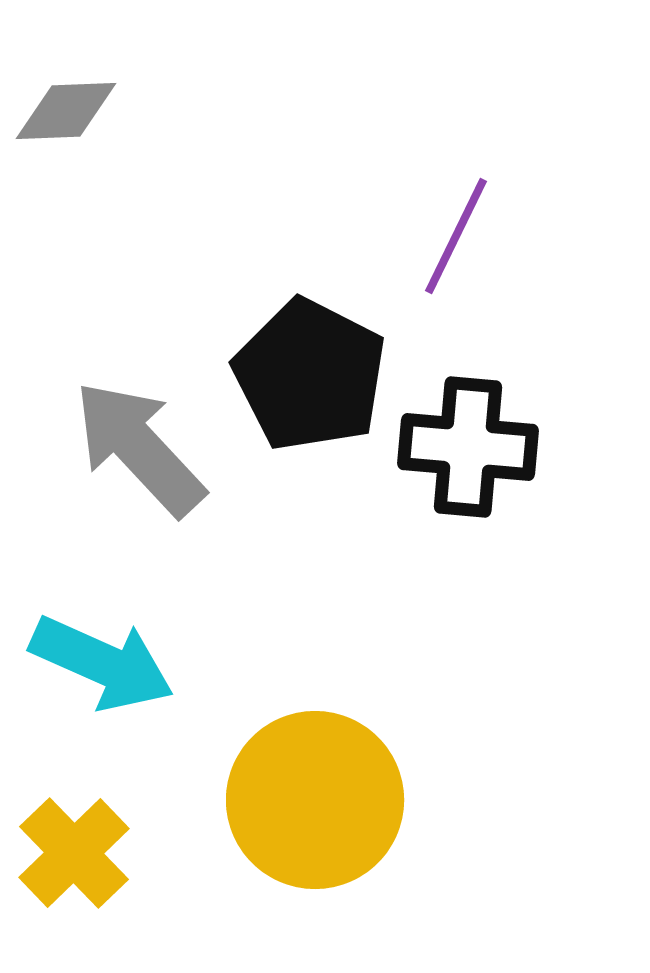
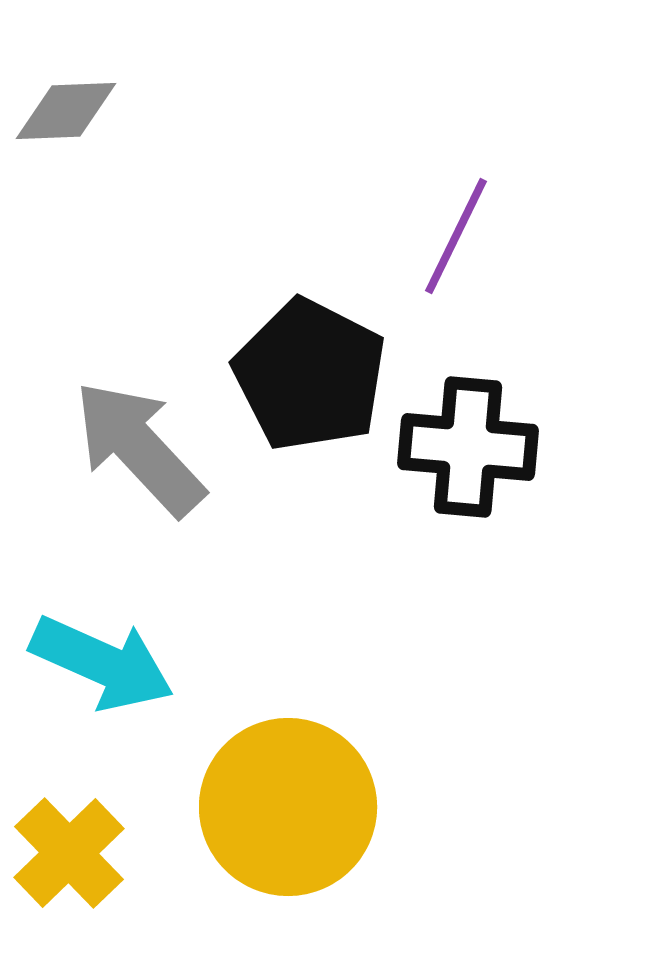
yellow circle: moved 27 px left, 7 px down
yellow cross: moved 5 px left
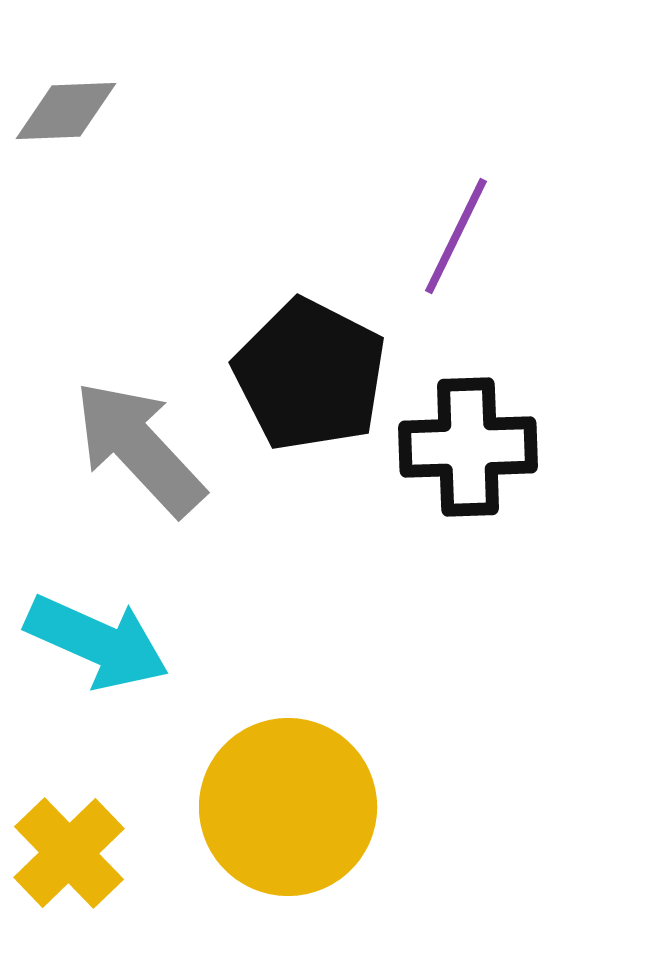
black cross: rotated 7 degrees counterclockwise
cyan arrow: moved 5 px left, 21 px up
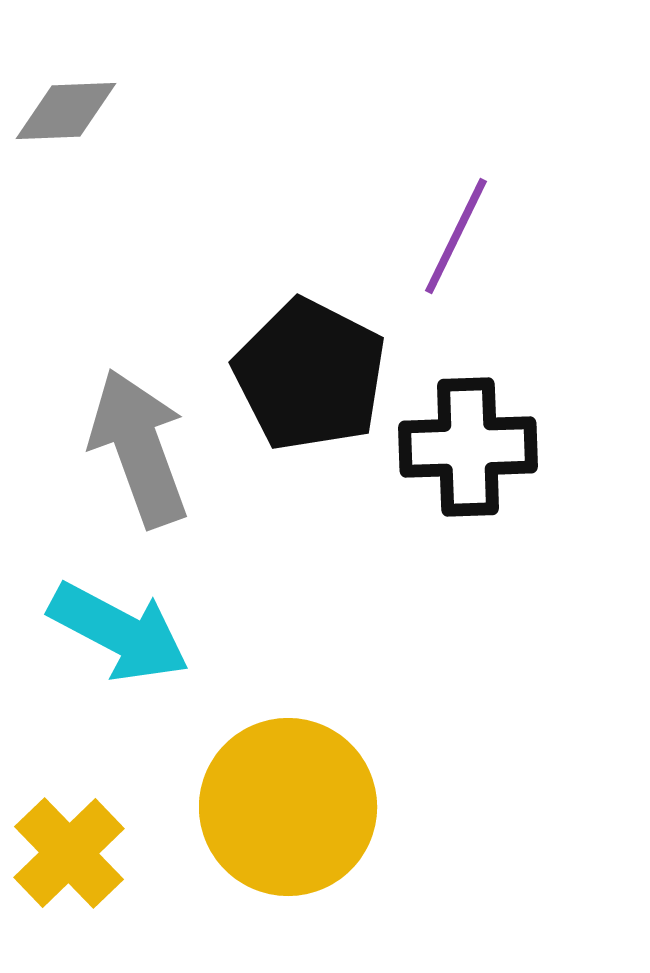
gray arrow: rotated 23 degrees clockwise
cyan arrow: moved 22 px right, 10 px up; rotated 4 degrees clockwise
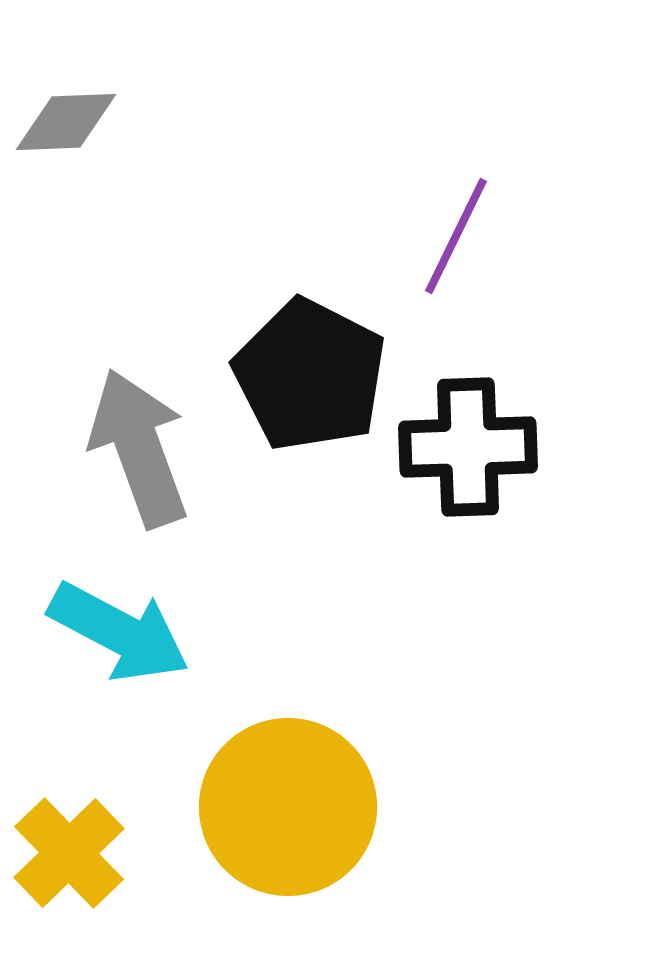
gray diamond: moved 11 px down
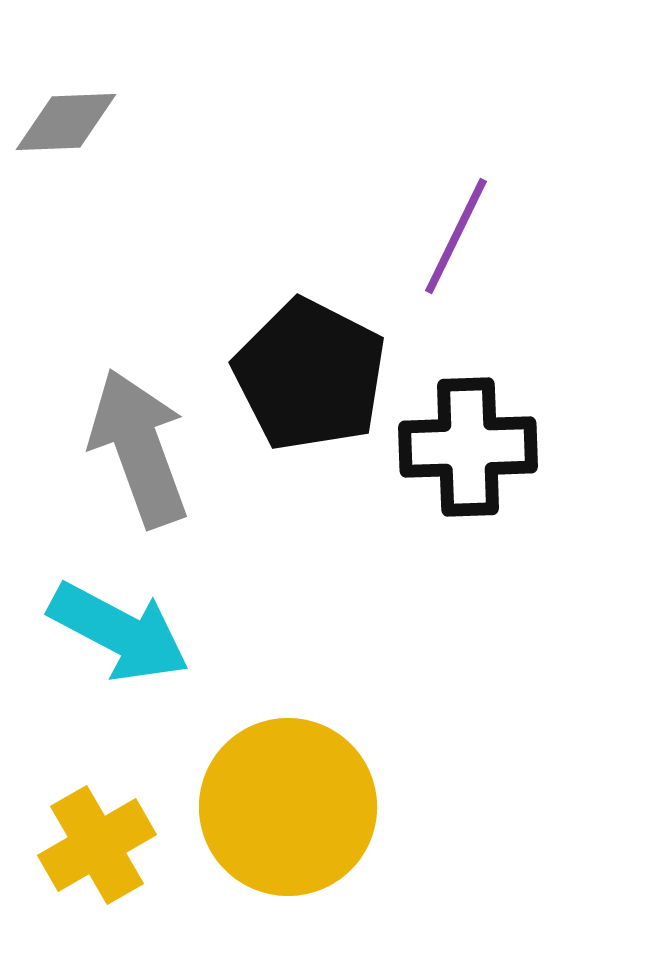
yellow cross: moved 28 px right, 8 px up; rotated 14 degrees clockwise
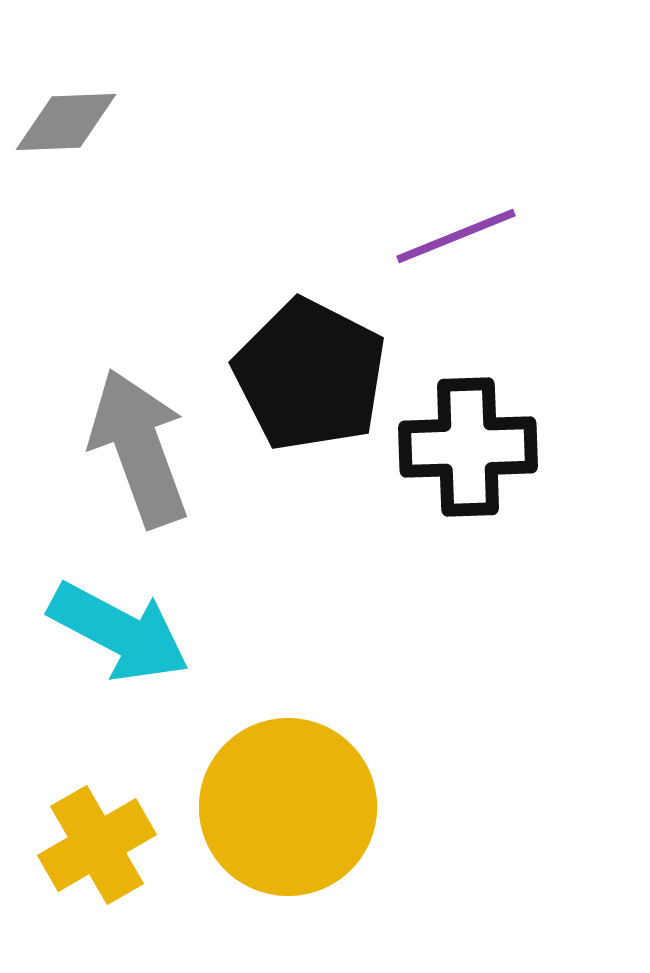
purple line: rotated 42 degrees clockwise
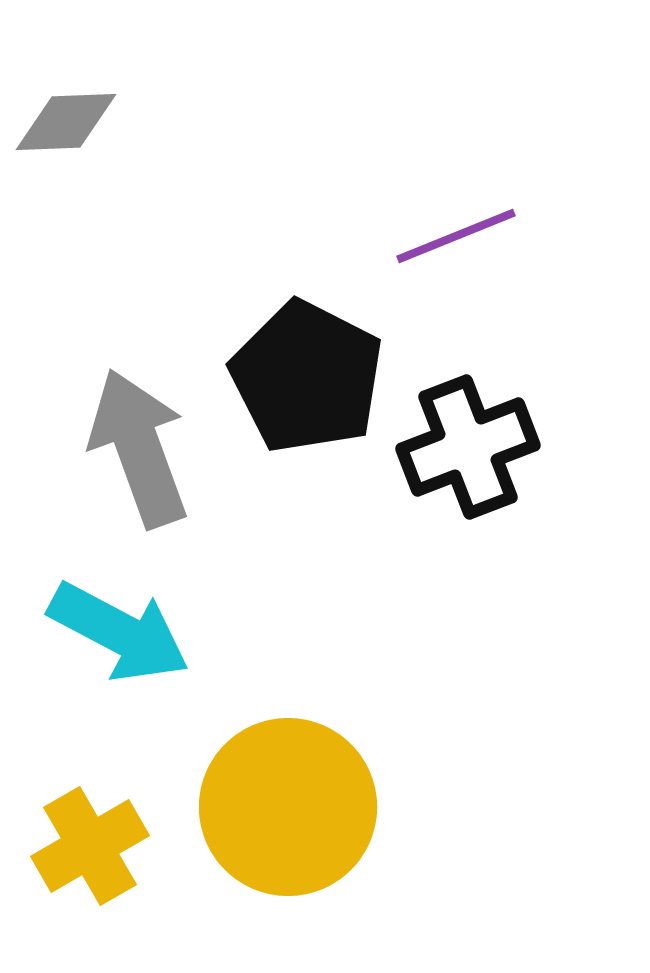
black pentagon: moved 3 px left, 2 px down
black cross: rotated 19 degrees counterclockwise
yellow cross: moved 7 px left, 1 px down
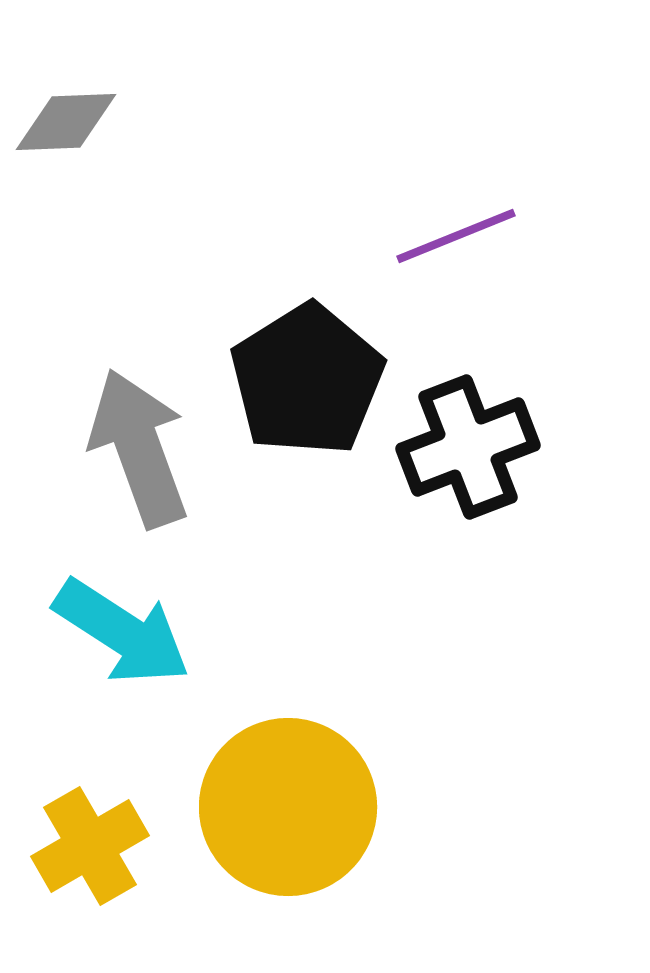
black pentagon: moved 3 px down; rotated 13 degrees clockwise
cyan arrow: moved 3 px right; rotated 5 degrees clockwise
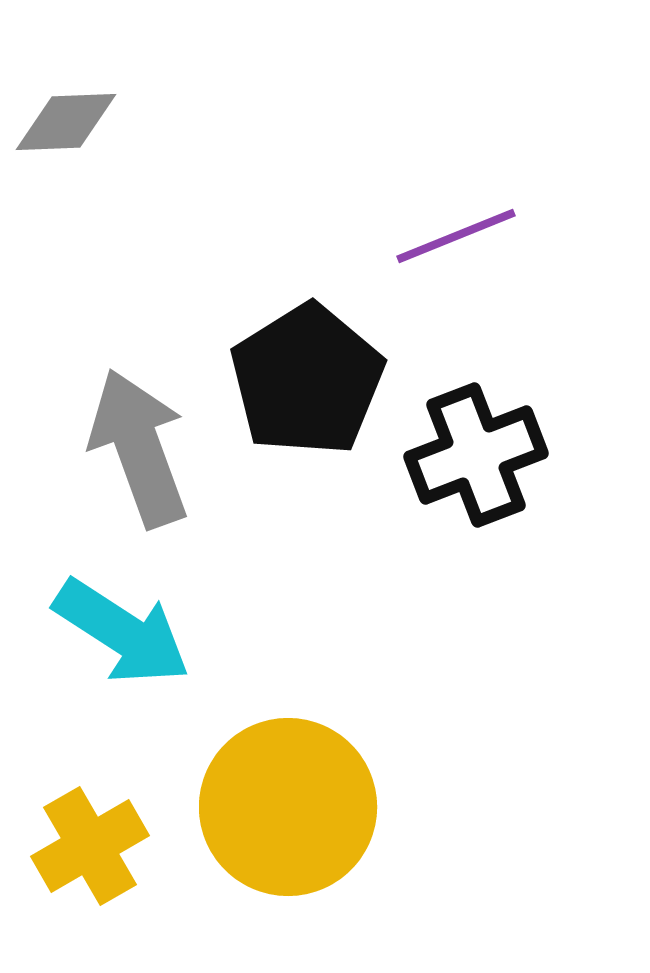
black cross: moved 8 px right, 8 px down
